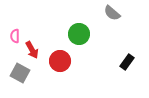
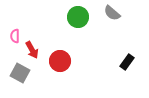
green circle: moved 1 px left, 17 px up
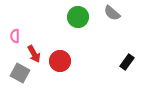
red arrow: moved 2 px right, 4 px down
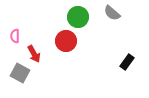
red circle: moved 6 px right, 20 px up
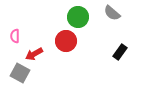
red arrow: rotated 90 degrees clockwise
black rectangle: moved 7 px left, 10 px up
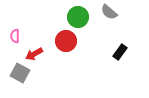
gray semicircle: moved 3 px left, 1 px up
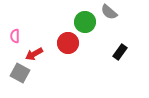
green circle: moved 7 px right, 5 px down
red circle: moved 2 px right, 2 px down
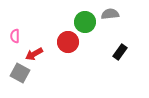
gray semicircle: moved 1 px right, 2 px down; rotated 132 degrees clockwise
red circle: moved 1 px up
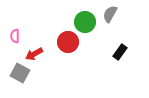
gray semicircle: rotated 54 degrees counterclockwise
